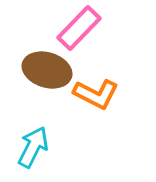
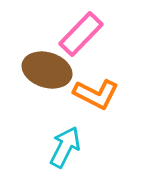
pink rectangle: moved 2 px right, 6 px down
cyan arrow: moved 32 px right
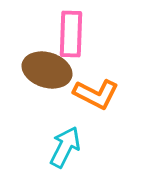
pink rectangle: moved 10 px left; rotated 42 degrees counterclockwise
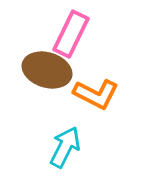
pink rectangle: rotated 24 degrees clockwise
